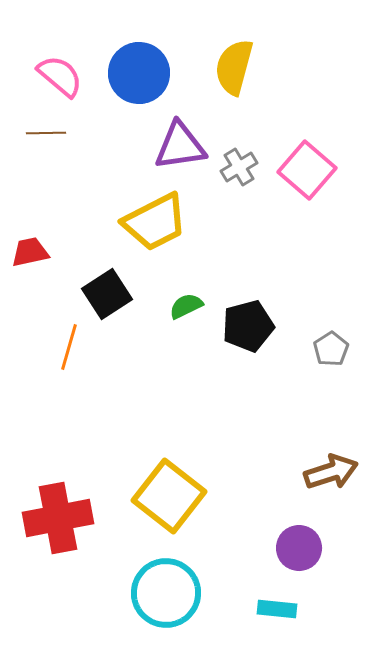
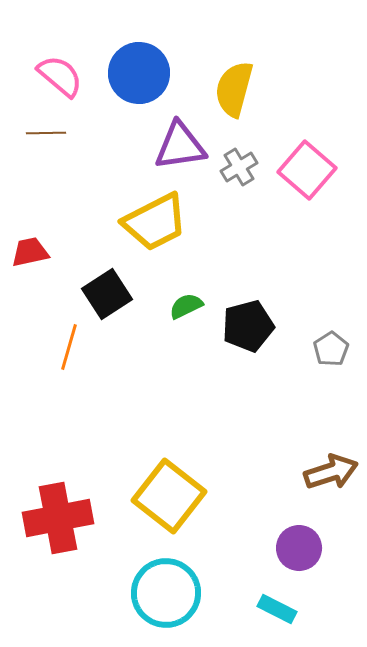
yellow semicircle: moved 22 px down
cyan rectangle: rotated 21 degrees clockwise
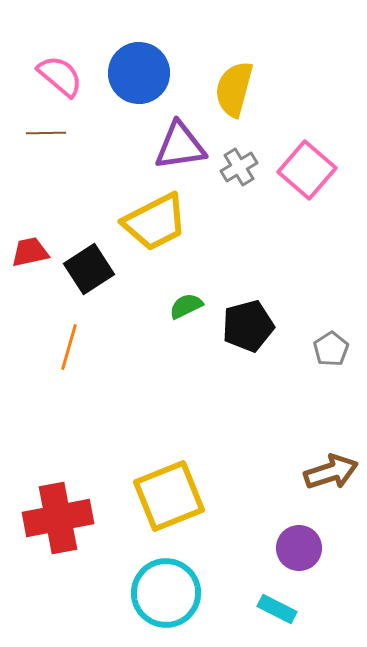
black square: moved 18 px left, 25 px up
yellow square: rotated 30 degrees clockwise
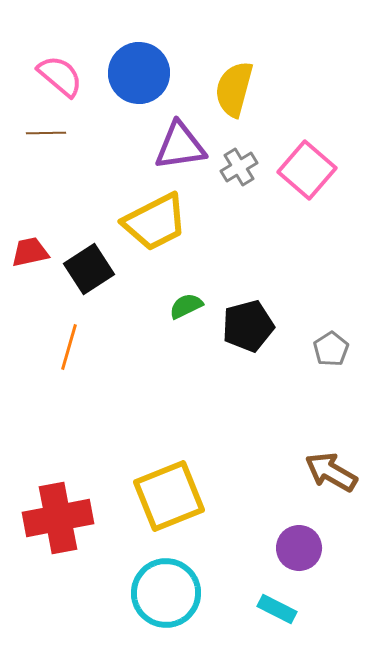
brown arrow: rotated 132 degrees counterclockwise
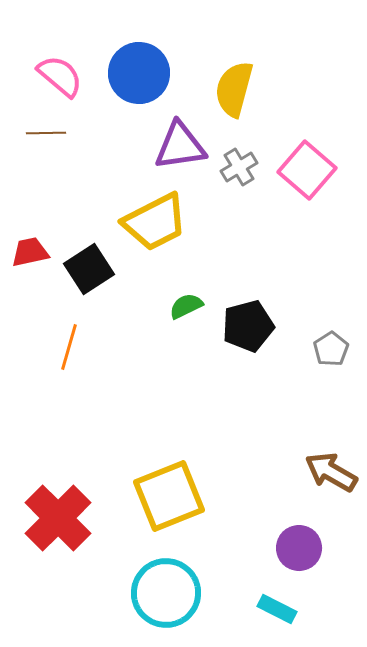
red cross: rotated 34 degrees counterclockwise
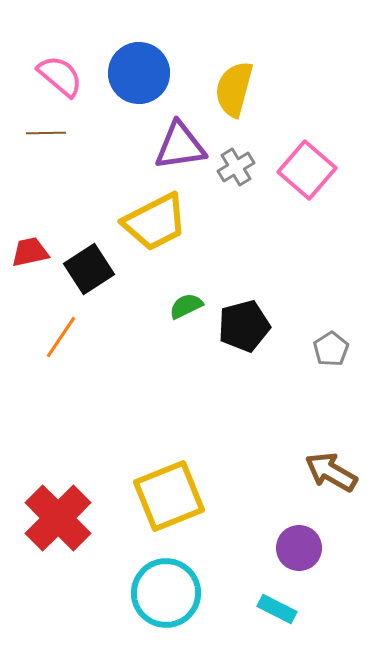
gray cross: moved 3 px left
black pentagon: moved 4 px left
orange line: moved 8 px left, 10 px up; rotated 18 degrees clockwise
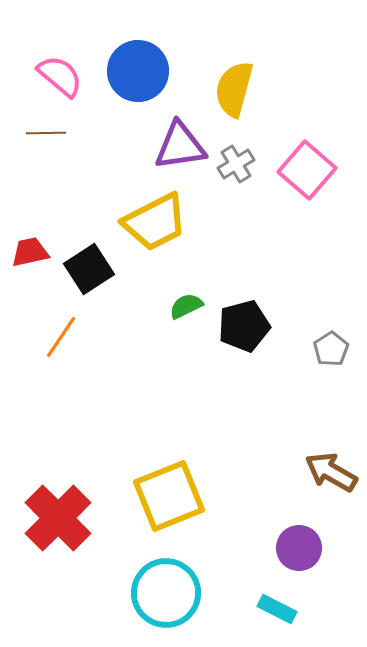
blue circle: moved 1 px left, 2 px up
gray cross: moved 3 px up
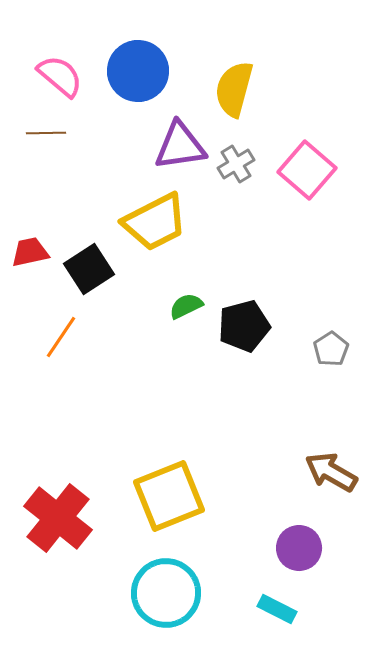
red cross: rotated 6 degrees counterclockwise
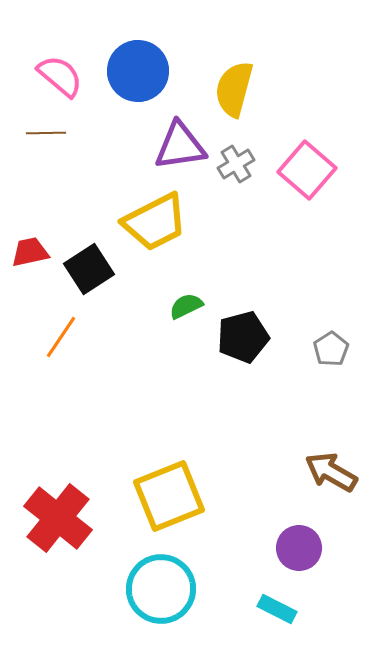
black pentagon: moved 1 px left, 11 px down
cyan circle: moved 5 px left, 4 px up
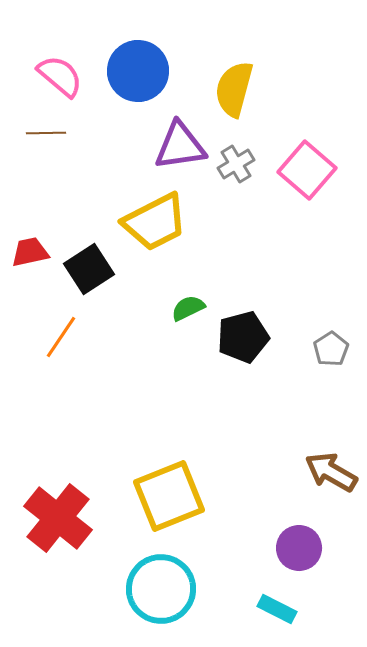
green semicircle: moved 2 px right, 2 px down
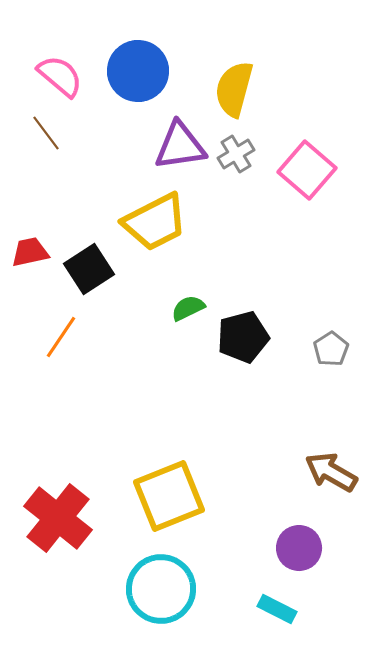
brown line: rotated 54 degrees clockwise
gray cross: moved 10 px up
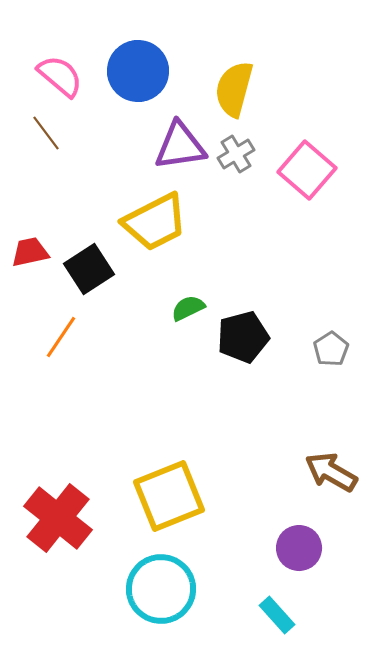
cyan rectangle: moved 6 px down; rotated 21 degrees clockwise
